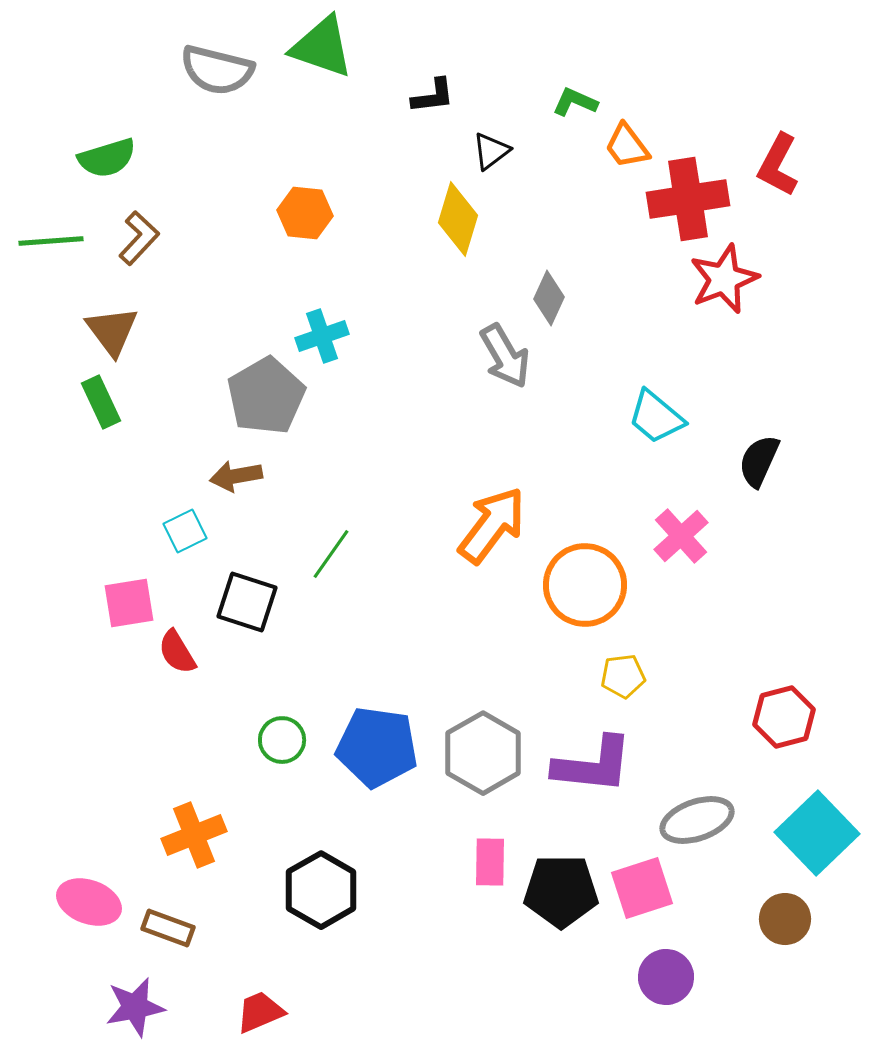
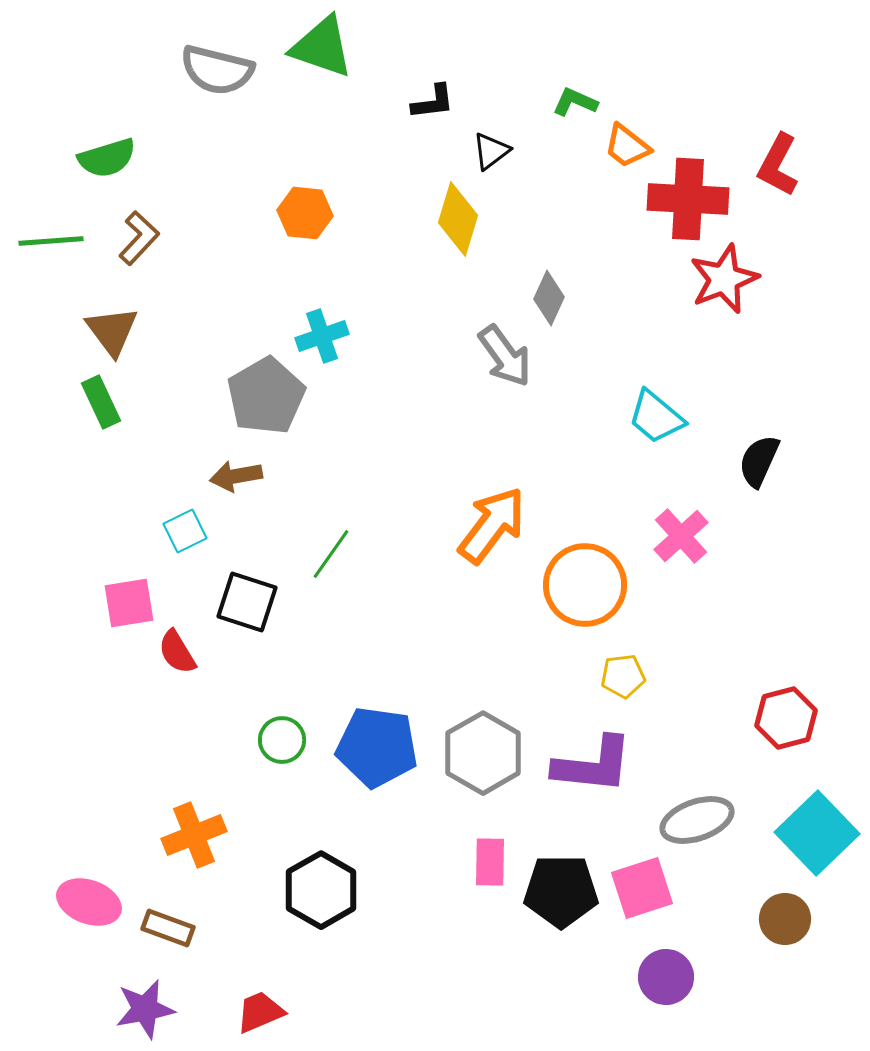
black L-shape at (433, 96): moved 6 px down
orange trapezoid at (627, 146): rotated 15 degrees counterclockwise
red cross at (688, 199): rotated 12 degrees clockwise
gray arrow at (505, 356): rotated 6 degrees counterclockwise
red hexagon at (784, 717): moved 2 px right, 1 px down
purple star at (135, 1007): moved 10 px right, 2 px down
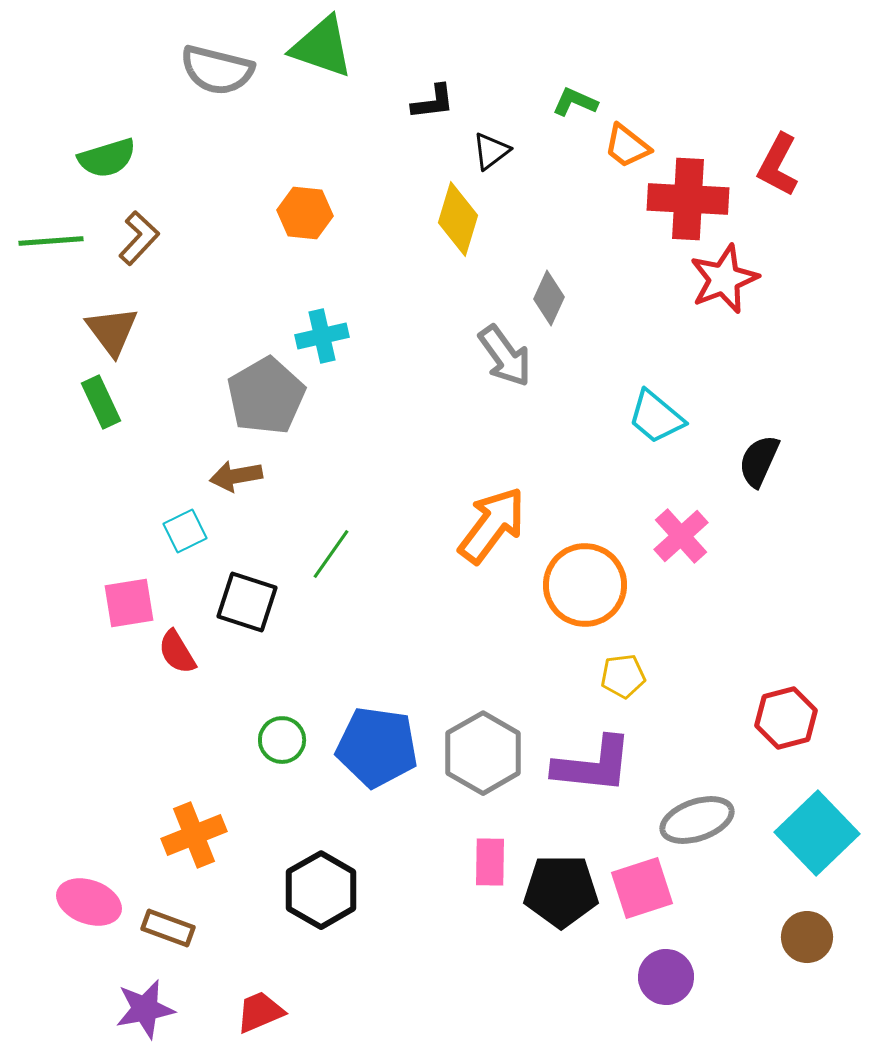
cyan cross at (322, 336): rotated 6 degrees clockwise
brown circle at (785, 919): moved 22 px right, 18 px down
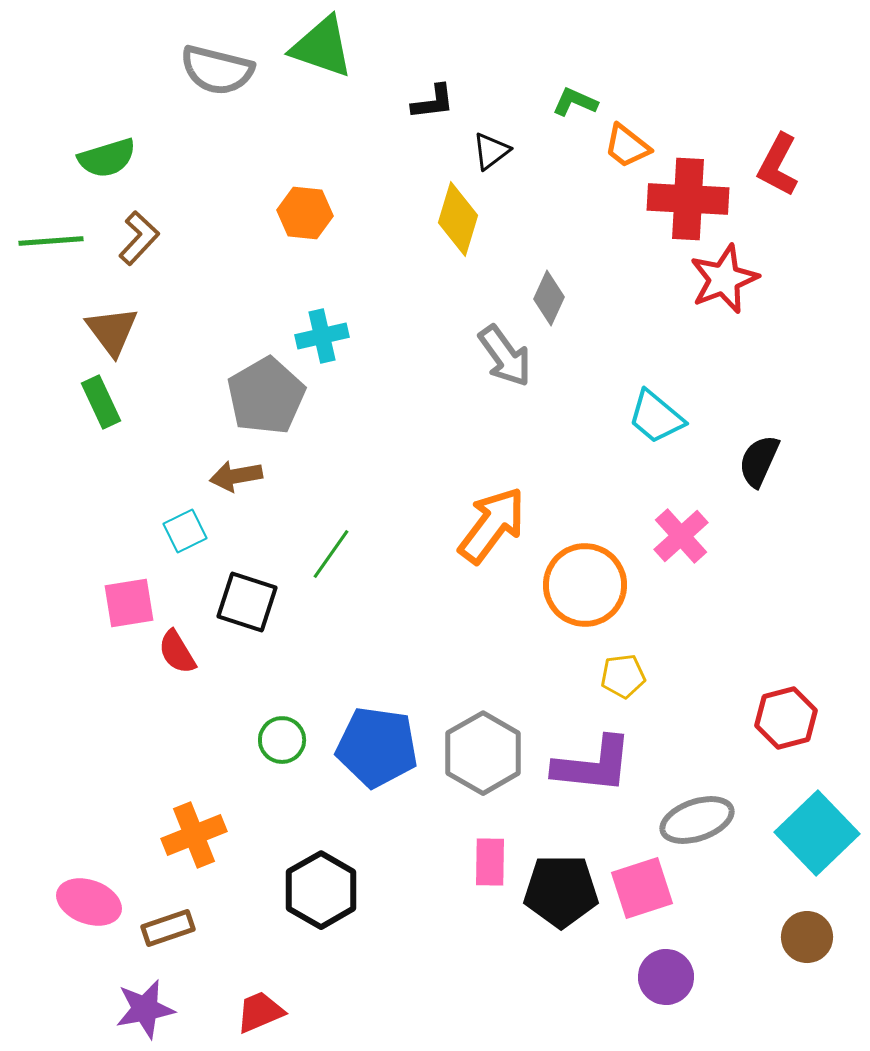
brown rectangle at (168, 928): rotated 39 degrees counterclockwise
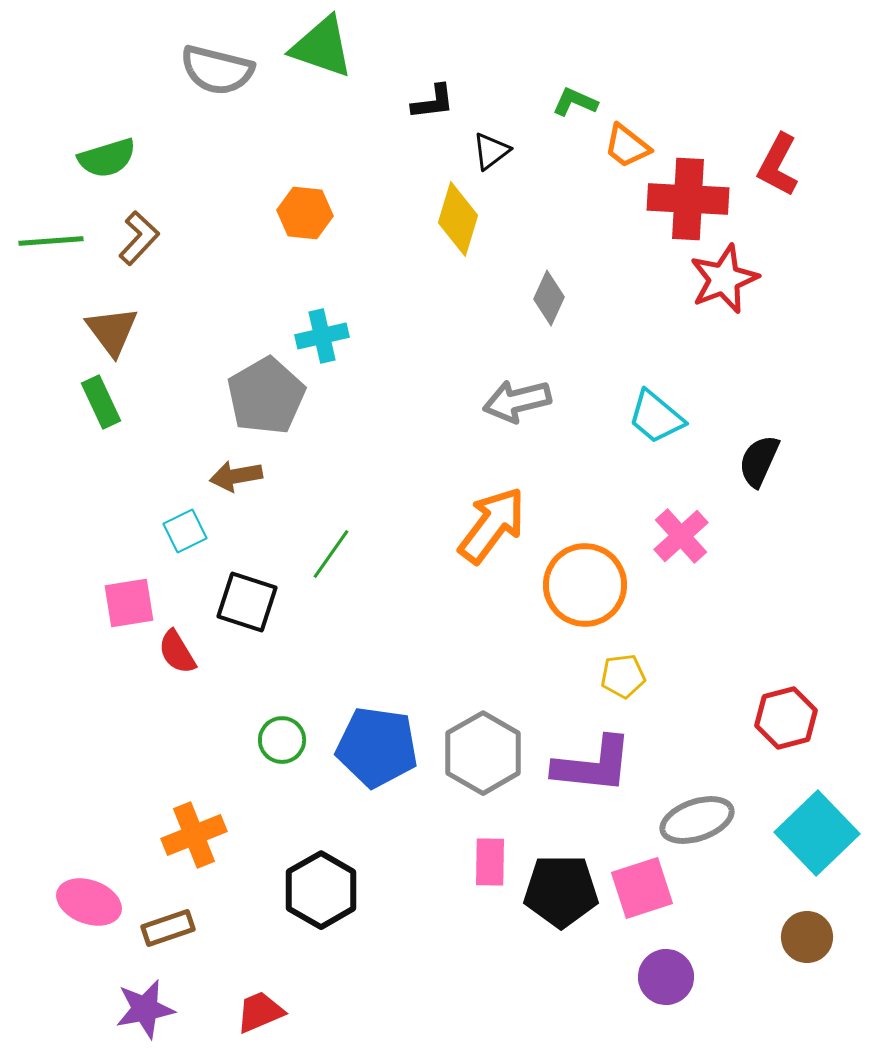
gray arrow at (505, 356): moved 12 px right, 45 px down; rotated 112 degrees clockwise
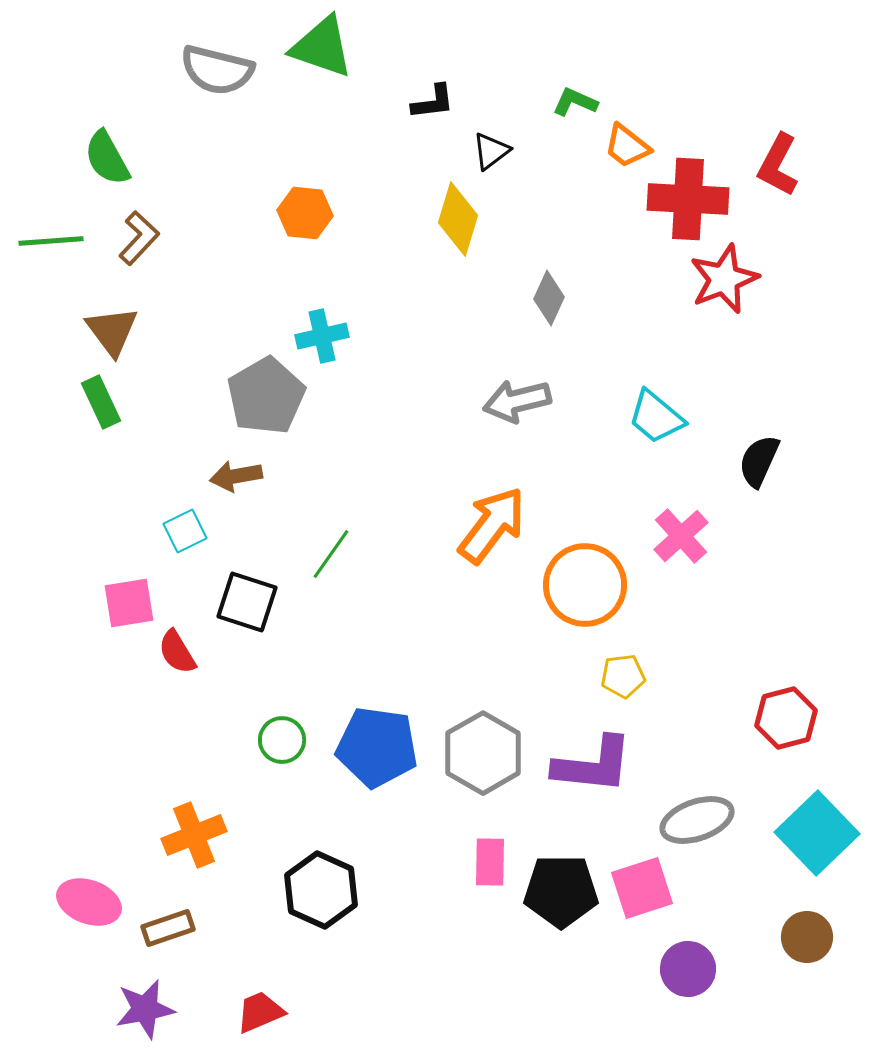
green semicircle at (107, 158): rotated 78 degrees clockwise
black hexagon at (321, 890): rotated 6 degrees counterclockwise
purple circle at (666, 977): moved 22 px right, 8 px up
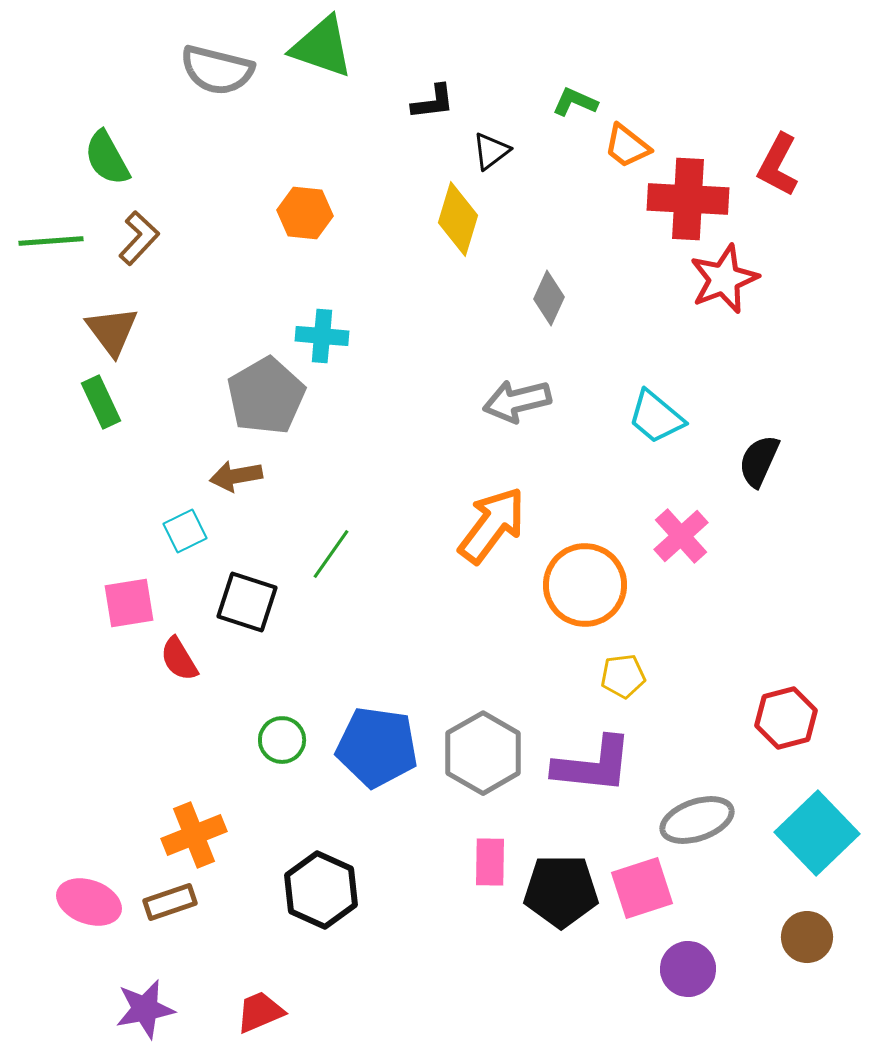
cyan cross at (322, 336): rotated 18 degrees clockwise
red semicircle at (177, 652): moved 2 px right, 7 px down
brown rectangle at (168, 928): moved 2 px right, 26 px up
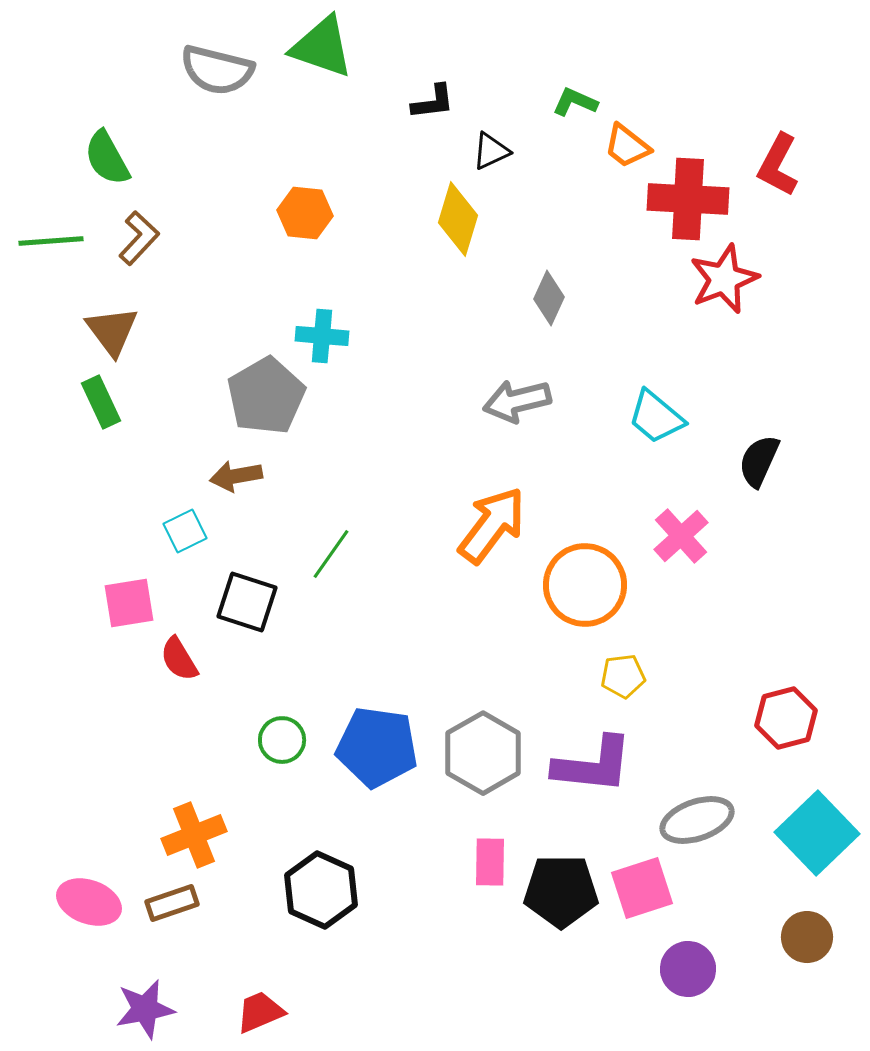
black triangle at (491, 151): rotated 12 degrees clockwise
brown rectangle at (170, 902): moved 2 px right, 1 px down
